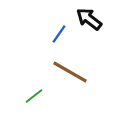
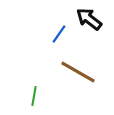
brown line: moved 8 px right
green line: rotated 42 degrees counterclockwise
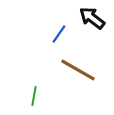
black arrow: moved 3 px right, 1 px up
brown line: moved 2 px up
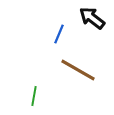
blue line: rotated 12 degrees counterclockwise
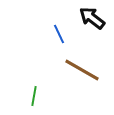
blue line: rotated 48 degrees counterclockwise
brown line: moved 4 px right
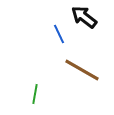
black arrow: moved 8 px left, 1 px up
green line: moved 1 px right, 2 px up
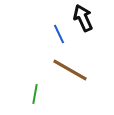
black arrow: moved 1 px left, 1 px down; rotated 28 degrees clockwise
brown line: moved 12 px left
